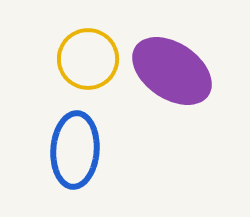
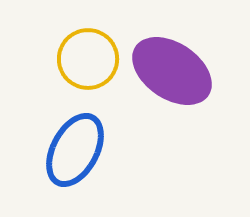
blue ellipse: rotated 24 degrees clockwise
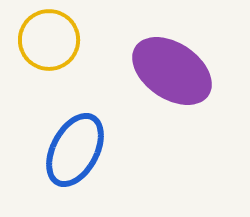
yellow circle: moved 39 px left, 19 px up
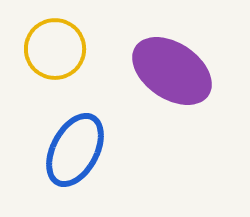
yellow circle: moved 6 px right, 9 px down
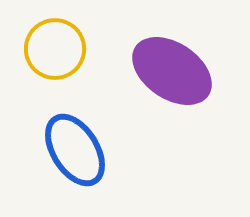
blue ellipse: rotated 60 degrees counterclockwise
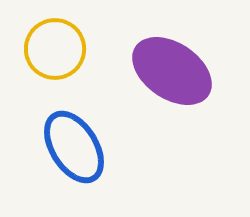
blue ellipse: moved 1 px left, 3 px up
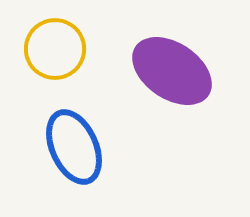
blue ellipse: rotated 8 degrees clockwise
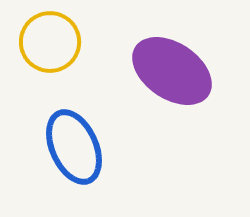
yellow circle: moved 5 px left, 7 px up
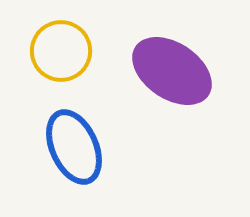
yellow circle: moved 11 px right, 9 px down
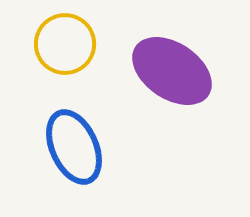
yellow circle: moved 4 px right, 7 px up
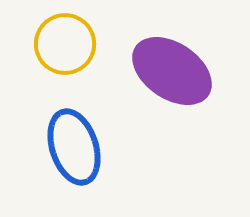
blue ellipse: rotated 6 degrees clockwise
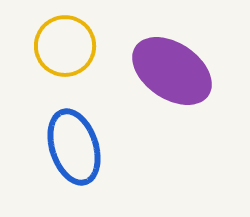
yellow circle: moved 2 px down
